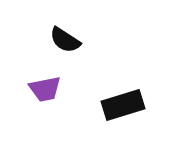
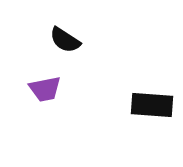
black rectangle: moved 29 px right; rotated 21 degrees clockwise
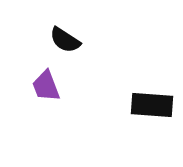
purple trapezoid: moved 1 px right, 3 px up; rotated 80 degrees clockwise
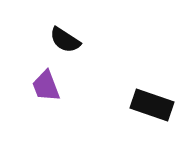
black rectangle: rotated 15 degrees clockwise
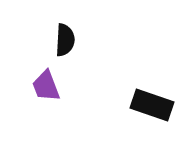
black semicircle: rotated 120 degrees counterclockwise
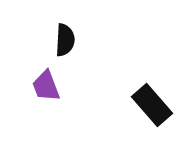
black rectangle: rotated 30 degrees clockwise
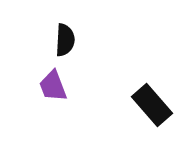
purple trapezoid: moved 7 px right
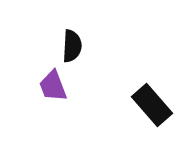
black semicircle: moved 7 px right, 6 px down
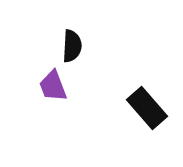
black rectangle: moved 5 px left, 3 px down
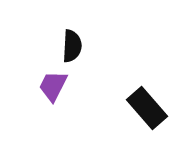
purple trapezoid: rotated 48 degrees clockwise
